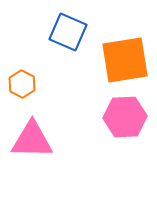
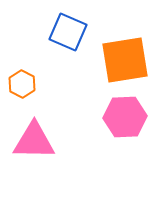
pink triangle: moved 2 px right, 1 px down
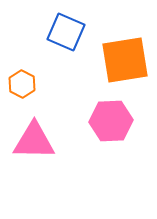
blue square: moved 2 px left
pink hexagon: moved 14 px left, 4 px down
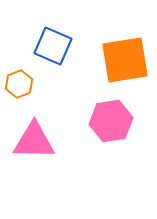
blue square: moved 13 px left, 14 px down
orange hexagon: moved 3 px left; rotated 12 degrees clockwise
pink hexagon: rotated 6 degrees counterclockwise
